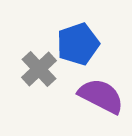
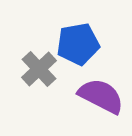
blue pentagon: rotated 9 degrees clockwise
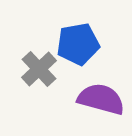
purple semicircle: moved 3 px down; rotated 12 degrees counterclockwise
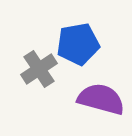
gray cross: rotated 9 degrees clockwise
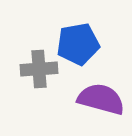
gray cross: rotated 30 degrees clockwise
